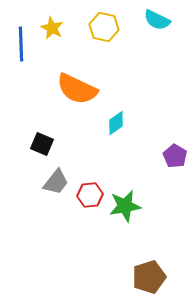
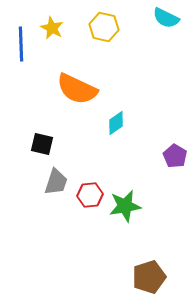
cyan semicircle: moved 9 px right, 2 px up
black square: rotated 10 degrees counterclockwise
gray trapezoid: rotated 20 degrees counterclockwise
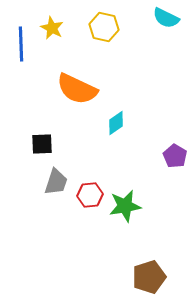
black square: rotated 15 degrees counterclockwise
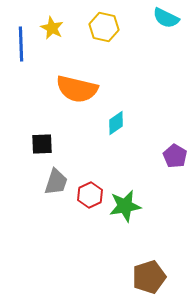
orange semicircle: rotated 12 degrees counterclockwise
red hexagon: rotated 20 degrees counterclockwise
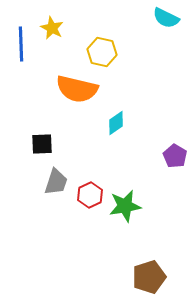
yellow hexagon: moved 2 px left, 25 px down
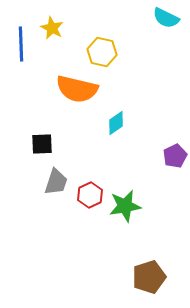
purple pentagon: rotated 15 degrees clockwise
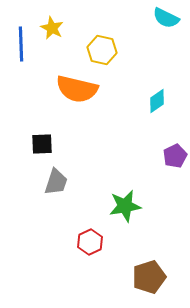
yellow hexagon: moved 2 px up
cyan diamond: moved 41 px right, 22 px up
red hexagon: moved 47 px down
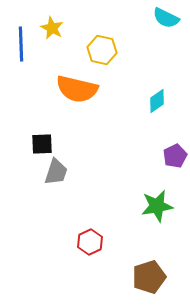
gray trapezoid: moved 10 px up
green star: moved 32 px right
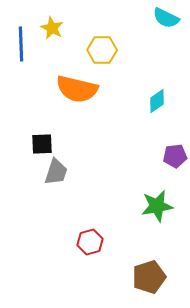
yellow hexagon: rotated 12 degrees counterclockwise
purple pentagon: rotated 20 degrees clockwise
red hexagon: rotated 10 degrees clockwise
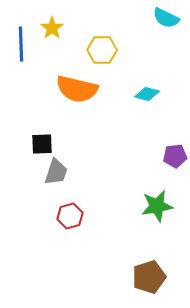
yellow star: rotated 10 degrees clockwise
cyan diamond: moved 10 px left, 7 px up; rotated 50 degrees clockwise
red hexagon: moved 20 px left, 26 px up
